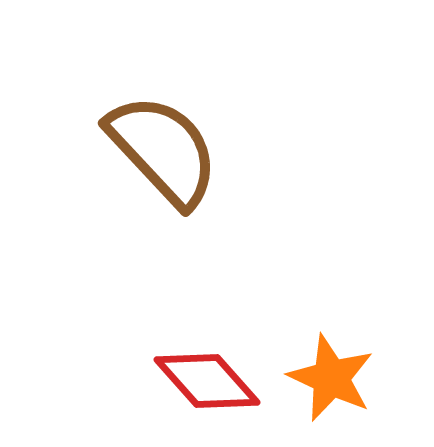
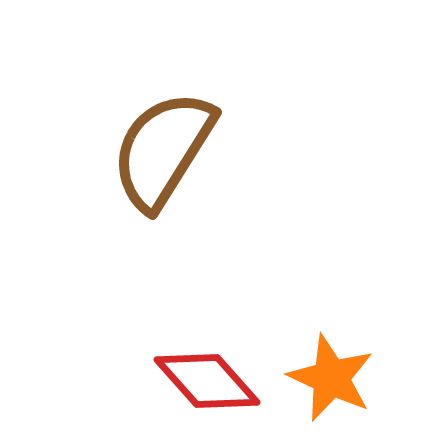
brown semicircle: rotated 105 degrees counterclockwise
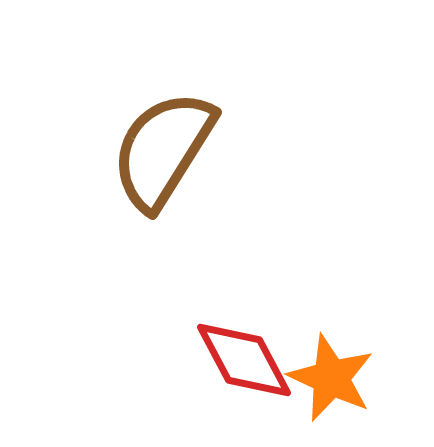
red diamond: moved 37 px right, 21 px up; rotated 14 degrees clockwise
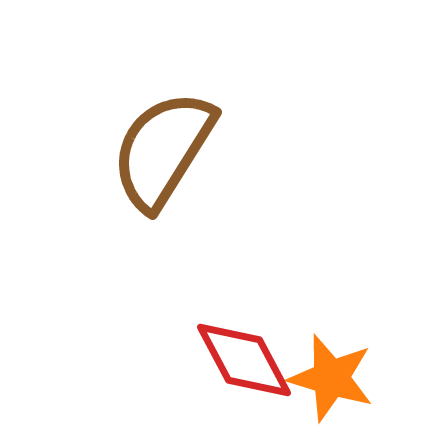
orange star: rotated 8 degrees counterclockwise
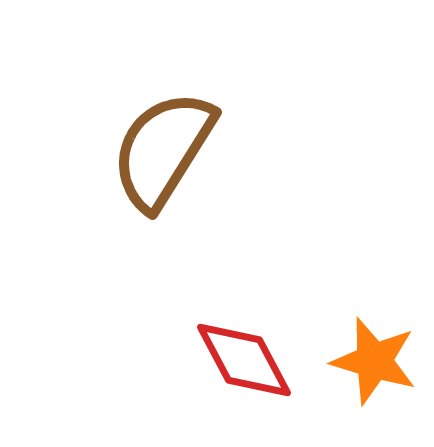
orange star: moved 43 px right, 17 px up
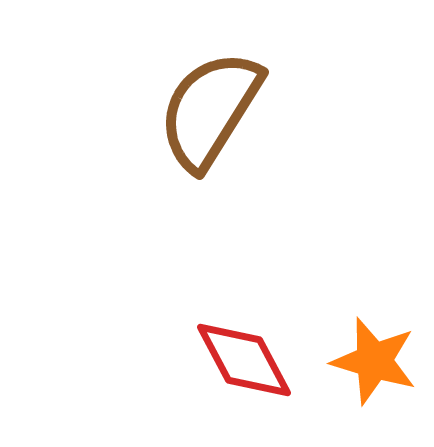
brown semicircle: moved 47 px right, 40 px up
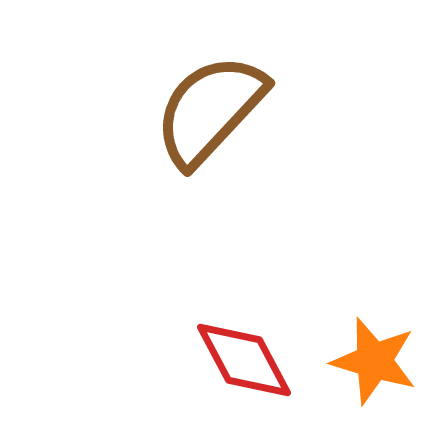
brown semicircle: rotated 11 degrees clockwise
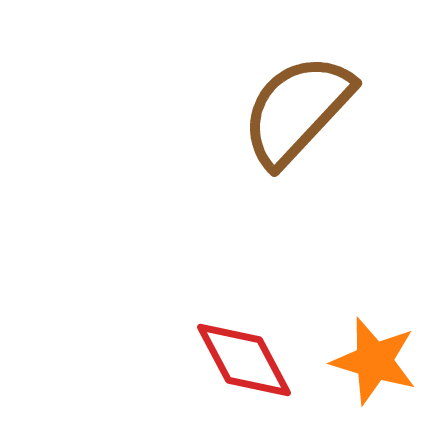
brown semicircle: moved 87 px right
